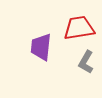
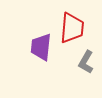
red trapezoid: moved 7 px left; rotated 104 degrees clockwise
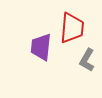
gray L-shape: moved 1 px right, 2 px up
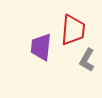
red trapezoid: moved 1 px right, 2 px down
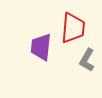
red trapezoid: moved 2 px up
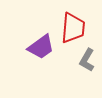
purple trapezoid: rotated 132 degrees counterclockwise
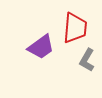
red trapezoid: moved 2 px right
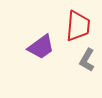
red trapezoid: moved 3 px right, 2 px up
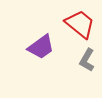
red trapezoid: moved 2 px right, 2 px up; rotated 56 degrees counterclockwise
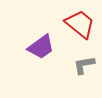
gray L-shape: moved 3 px left, 5 px down; rotated 50 degrees clockwise
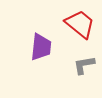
purple trapezoid: rotated 48 degrees counterclockwise
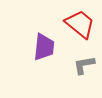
purple trapezoid: moved 3 px right
